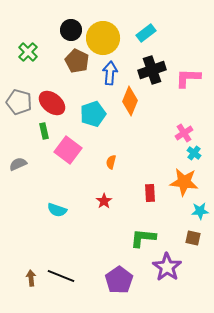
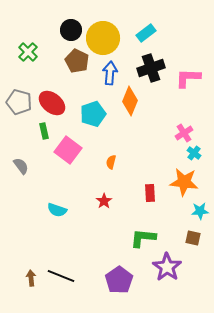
black cross: moved 1 px left, 2 px up
gray semicircle: moved 3 px right, 2 px down; rotated 78 degrees clockwise
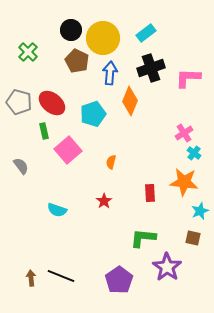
pink square: rotated 12 degrees clockwise
cyan star: rotated 18 degrees counterclockwise
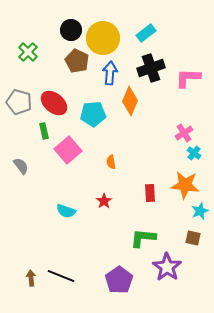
red ellipse: moved 2 px right
cyan pentagon: rotated 15 degrees clockwise
orange semicircle: rotated 24 degrees counterclockwise
orange star: moved 1 px right, 3 px down
cyan semicircle: moved 9 px right, 1 px down
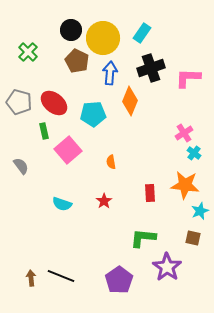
cyan rectangle: moved 4 px left; rotated 18 degrees counterclockwise
cyan semicircle: moved 4 px left, 7 px up
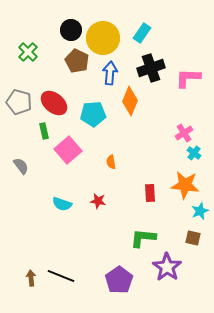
red star: moved 6 px left; rotated 28 degrees counterclockwise
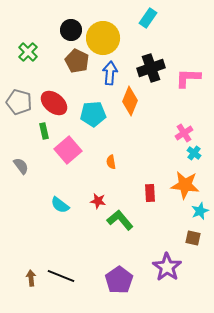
cyan rectangle: moved 6 px right, 15 px up
cyan semicircle: moved 2 px left, 1 px down; rotated 18 degrees clockwise
green L-shape: moved 23 px left, 18 px up; rotated 44 degrees clockwise
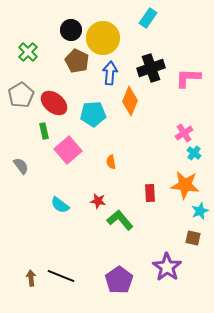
gray pentagon: moved 2 px right, 7 px up; rotated 25 degrees clockwise
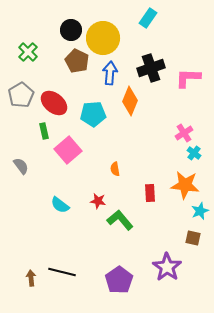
orange semicircle: moved 4 px right, 7 px down
black line: moved 1 px right, 4 px up; rotated 8 degrees counterclockwise
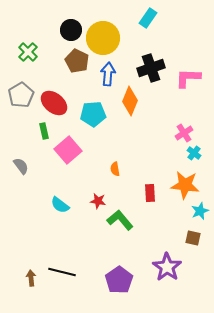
blue arrow: moved 2 px left, 1 px down
